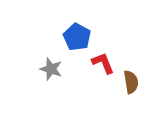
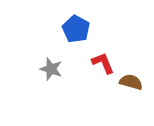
blue pentagon: moved 1 px left, 8 px up
brown semicircle: rotated 65 degrees counterclockwise
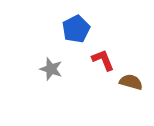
blue pentagon: rotated 16 degrees clockwise
red L-shape: moved 3 px up
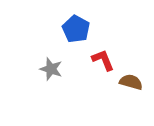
blue pentagon: rotated 16 degrees counterclockwise
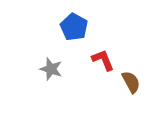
blue pentagon: moved 2 px left, 2 px up
brown semicircle: rotated 45 degrees clockwise
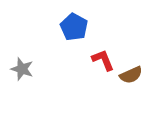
gray star: moved 29 px left
brown semicircle: moved 7 px up; rotated 95 degrees clockwise
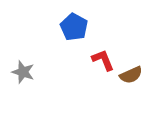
gray star: moved 1 px right, 3 px down
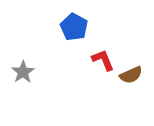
gray star: rotated 20 degrees clockwise
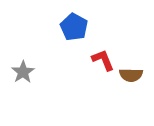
brown semicircle: rotated 25 degrees clockwise
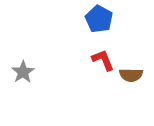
blue pentagon: moved 25 px right, 8 px up
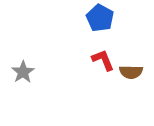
blue pentagon: moved 1 px right, 1 px up
brown semicircle: moved 3 px up
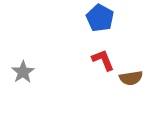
brown semicircle: moved 6 px down; rotated 10 degrees counterclockwise
